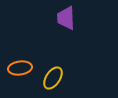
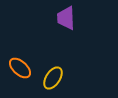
orange ellipse: rotated 50 degrees clockwise
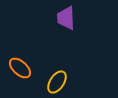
yellow ellipse: moved 4 px right, 4 px down
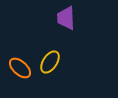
yellow ellipse: moved 7 px left, 20 px up
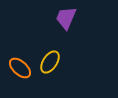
purple trapezoid: rotated 25 degrees clockwise
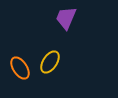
orange ellipse: rotated 15 degrees clockwise
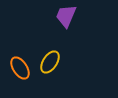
purple trapezoid: moved 2 px up
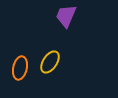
orange ellipse: rotated 45 degrees clockwise
